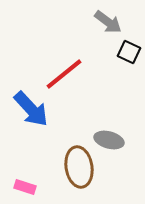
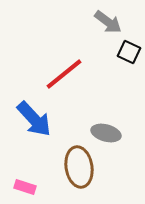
blue arrow: moved 3 px right, 10 px down
gray ellipse: moved 3 px left, 7 px up
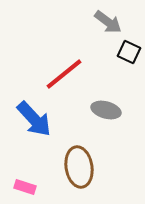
gray ellipse: moved 23 px up
